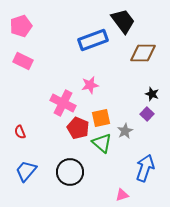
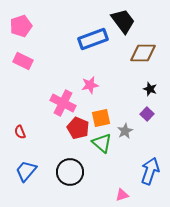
blue rectangle: moved 1 px up
black star: moved 2 px left, 5 px up
blue arrow: moved 5 px right, 3 px down
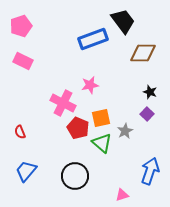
black star: moved 3 px down
black circle: moved 5 px right, 4 px down
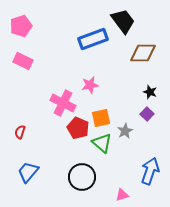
red semicircle: rotated 40 degrees clockwise
blue trapezoid: moved 2 px right, 1 px down
black circle: moved 7 px right, 1 px down
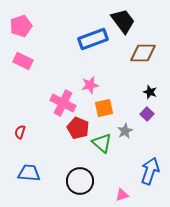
orange square: moved 3 px right, 10 px up
blue trapezoid: moved 1 px right, 1 px down; rotated 55 degrees clockwise
black circle: moved 2 px left, 4 px down
